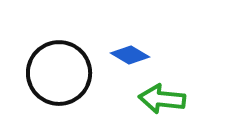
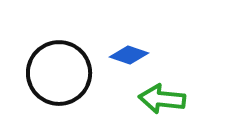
blue diamond: moved 1 px left; rotated 12 degrees counterclockwise
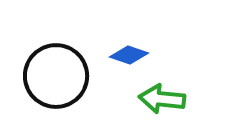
black circle: moved 3 px left, 3 px down
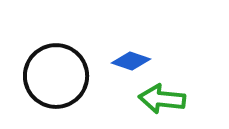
blue diamond: moved 2 px right, 6 px down
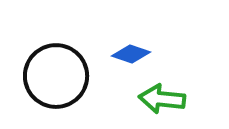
blue diamond: moved 7 px up
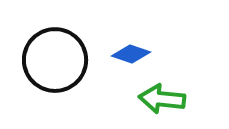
black circle: moved 1 px left, 16 px up
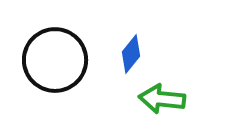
blue diamond: rotated 69 degrees counterclockwise
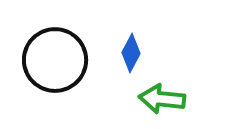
blue diamond: moved 1 px up; rotated 12 degrees counterclockwise
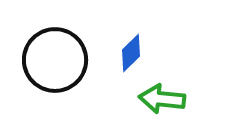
blue diamond: rotated 18 degrees clockwise
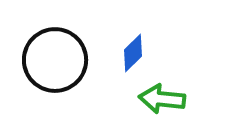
blue diamond: moved 2 px right
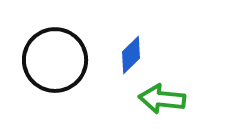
blue diamond: moved 2 px left, 2 px down
